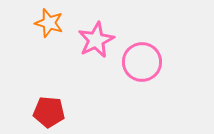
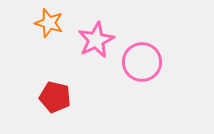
red pentagon: moved 6 px right, 15 px up; rotated 8 degrees clockwise
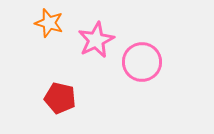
red pentagon: moved 5 px right, 1 px down
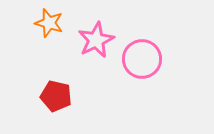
pink circle: moved 3 px up
red pentagon: moved 4 px left, 2 px up
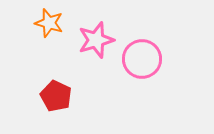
pink star: rotated 9 degrees clockwise
red pentagon: rotated 12 degrees clockwise
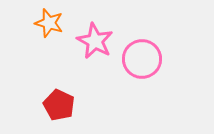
pink star: moved 1 px left, 1 px down; rotated 27 degrees counterclockwise
red pentagon: moved 3 px right, 9 px down
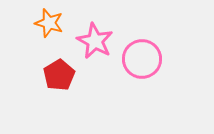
red pentagon: moved 30 px up; rotated 16 degrees clockwise
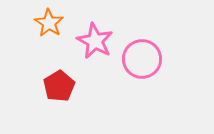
orange star: rotated 16 degrees clockwise
red pentagon: moved 11 px down
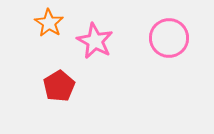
pink circle: moved 27 px right, 21 px up
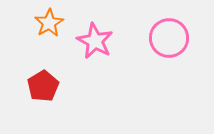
orange star: rotated 8 degrees clockwise
red pentagon: moved 16 px left
